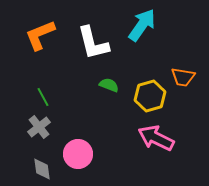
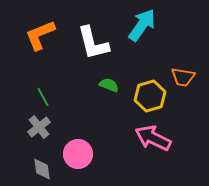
pink arrow: moved 3 px left
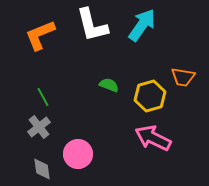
white L-shape: moved 1 px left, 18 px up
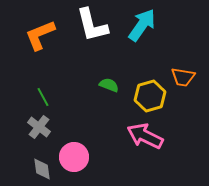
gray cross: rotated 15 degrees counterclockwise
pink arrow: moved 8 px left, 2 px up
pink circle: moved 4 px left, 3 px down
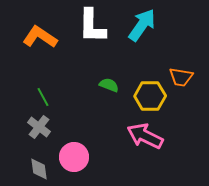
white L-shape: moved 1 px down; rotated 15 degrees clockwise
orange L-shape: moved 2 px down; rotated 56 degrees clockwise
orange trapezoid: moved 2 px left
yellow hexagon: rotated 16 degrees clockwise
gray diamond: moved 3 px left
